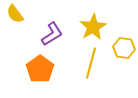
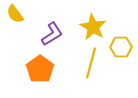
yellow star: rotated 12 degrees counterclockwise
yellow hexagon: moved 3 px left, 1 px up; rotated 10 degrees counterclockwise
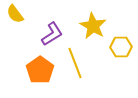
yellow star: moved 1 px up
yellow line: moved 16 px left; rotated 36 degrees counterclockwise
orange pentagon: moved 1 px down
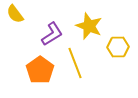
yellow star: moved 4 px left; rotated 8 degrees counterclockwise
yellow hexagon: moved 3 px left
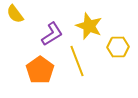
yellow line: moved 2 px right, 2 px up
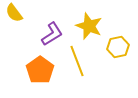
yellow semicircle: moved 1 px left, 1 px up
yellow hexagon: rotated 10 degrees counterclockwise
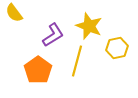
purple L-shape: moved 1 px right, 1 px down
yellow hexagon: moved 1 px left, 1 px down
yellow line: rotated 36 degrees clockwise
orange pentagon: moved 2 px left
